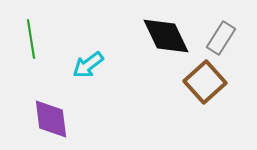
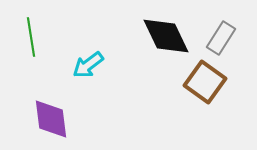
green line: moved 2 px up
brown square: rotated 12 degrees counterclockwise
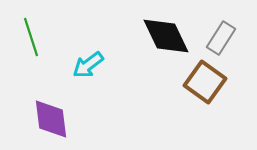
green line: rotated 9 degrees counterclockwise
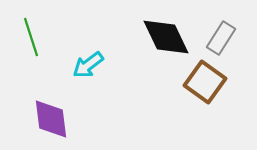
black diamond: moved 1 px down
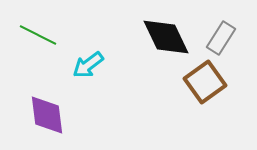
green line: moved 7 px right, 2 px up; rotated 45 degrees counterclockwise
brown square: rotated 18 degrees clockwise
purple diamond: moved 4 px left, 4 px up
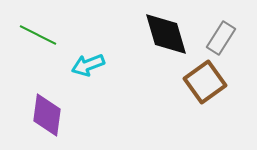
black diamond: moved 3 px up; rotated 9 degrees clockwise
cyan arrow: rotated 16 degrees clockwise
purple diamond: rotated 15 degrees clockwise
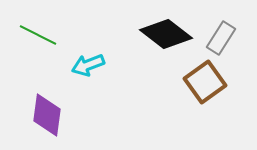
black diamond: rotated 36 degrees counterclockwise
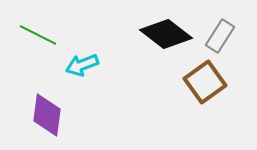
gray rectangle: moved 1 px left, 2 px up
cyan arrow: moved 6 px left
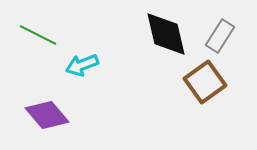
black diamond: rotated 39 degrees clockwise
purple diamond: rotated 48 degrees counterclockwise
